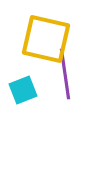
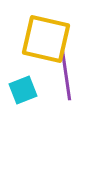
purple line: moved 1 px right, 1 px down
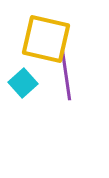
cyan square: moved 7 px up; rotated 20 degrees counterclockwise
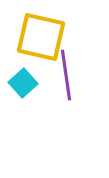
yellow square: moved 5 px left, 2 px up
